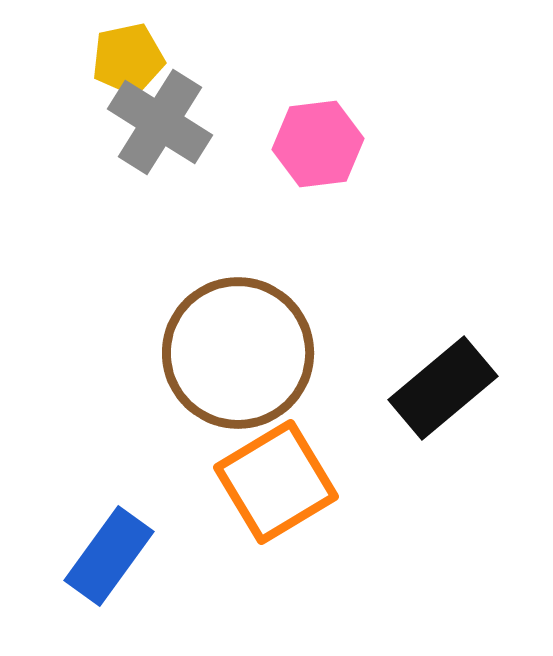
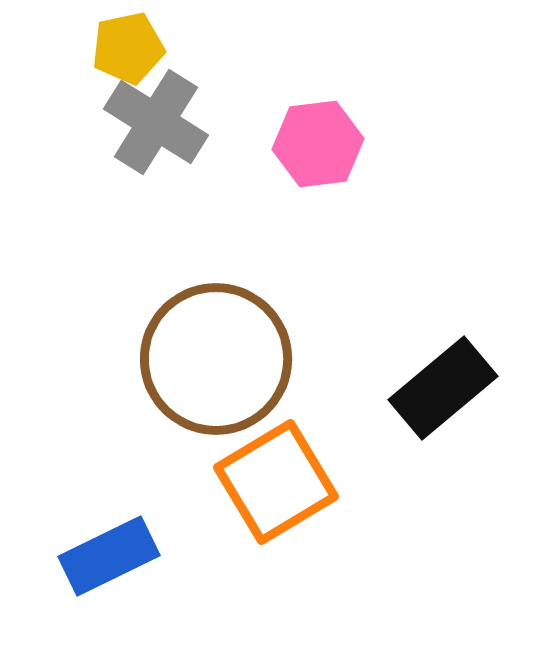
yellow pentagon: moved 11 px up
gray cross: moved 4 px left
brown circle: moved 22 px left, 6 px down
blue rectangle: rotated 28 degrees clockwise
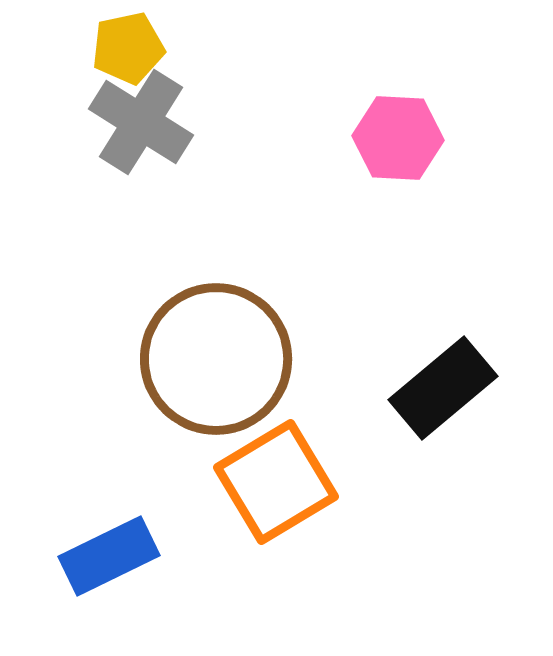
gray cross: moved 15 px left
pink hexagon: moved 80 px right, 6 px up; rotated 10 degrees clockwise
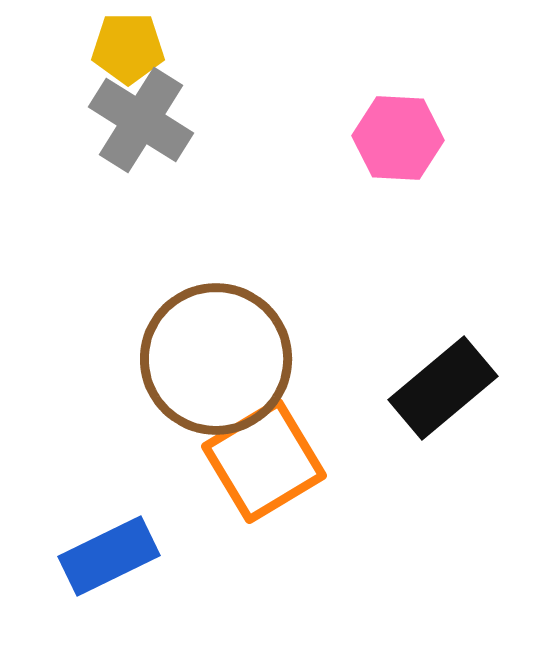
yellow pentagon: rotated 12 degrees clockwise
gray cross: moved 2 px up
orange square: moved 12 px left, 21 px up
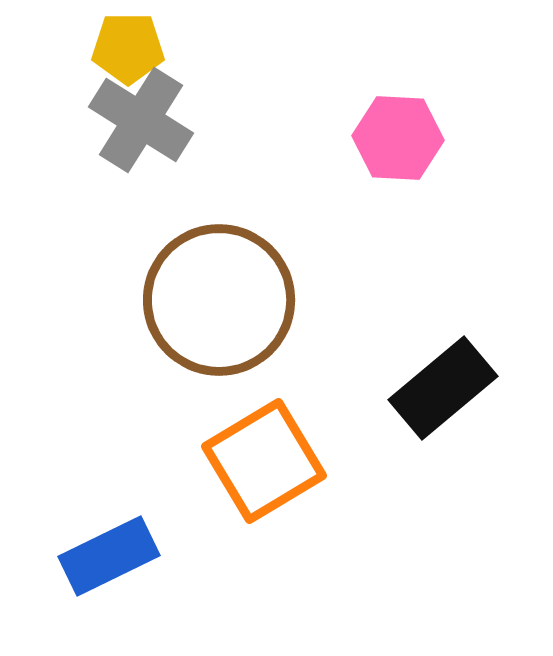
brown circle: moved 3 px right, 59 px up
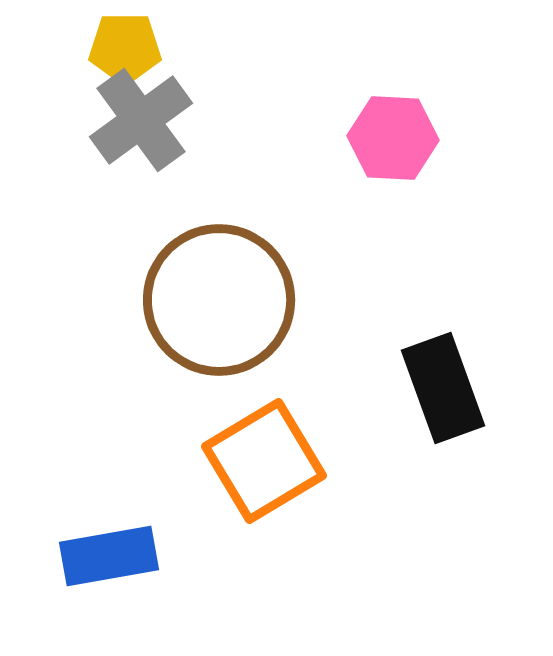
yellow pentagon: moved 3 px left
gray cross: rotated 22 degrees clockwise
pink hexagon: moved 5 px left
black rectangle: rotated 70 degrees counterclockwise
blue rectangle: rotated 16 degrees clockwise
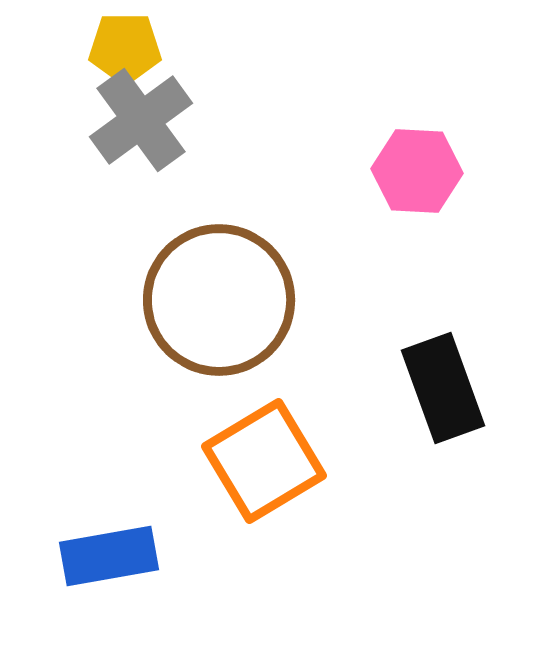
pink hexagon: moved 24 px right, 33 px down
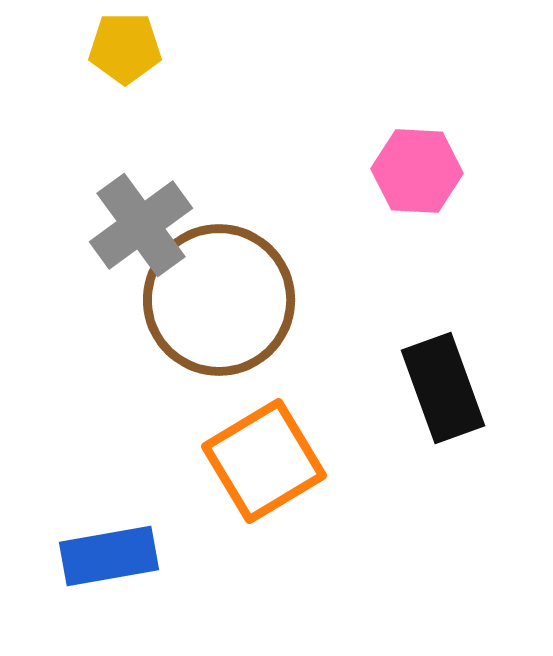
gray cross: moved 105 px down
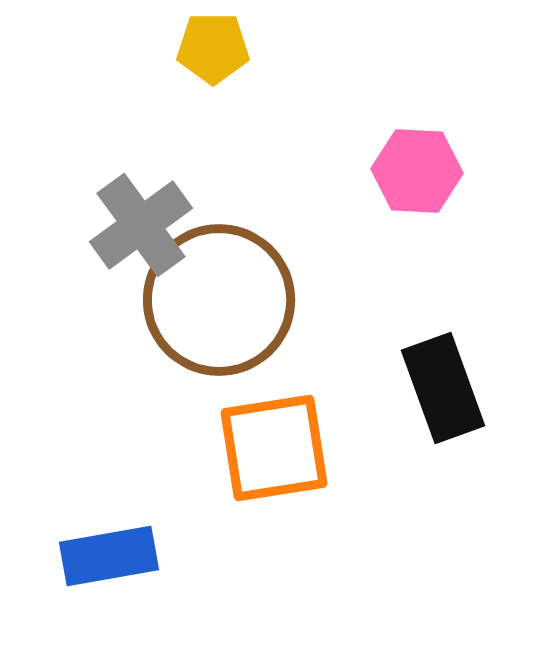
yellow pentagon: moved 88 px right
orange square: moved 10 px right, 13 px up; rotated 22 degrees clockwise
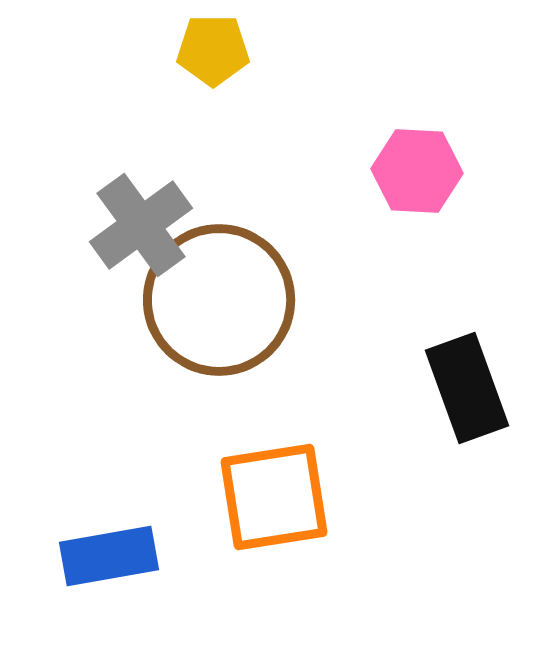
yellow pentagon: moved 2 px down
black rectangle: moved 24 px right
orange square: moved 49 px down
